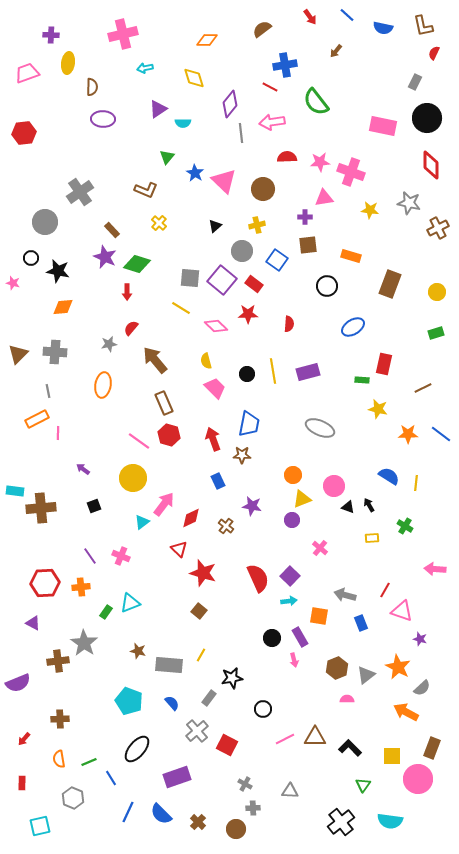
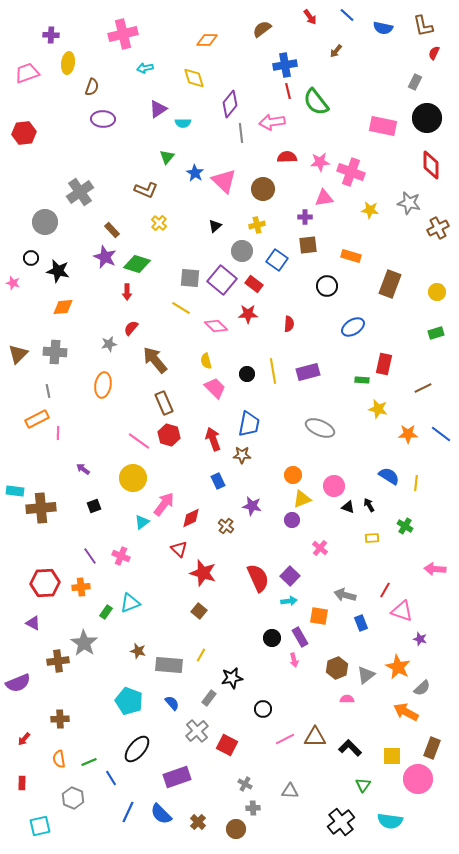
brown semicircle at (92, 87): rotated 18 degrees clockwise
red line at (270, 87): moved 18 px right, 4 px down; rotated 49 degrees clockwise
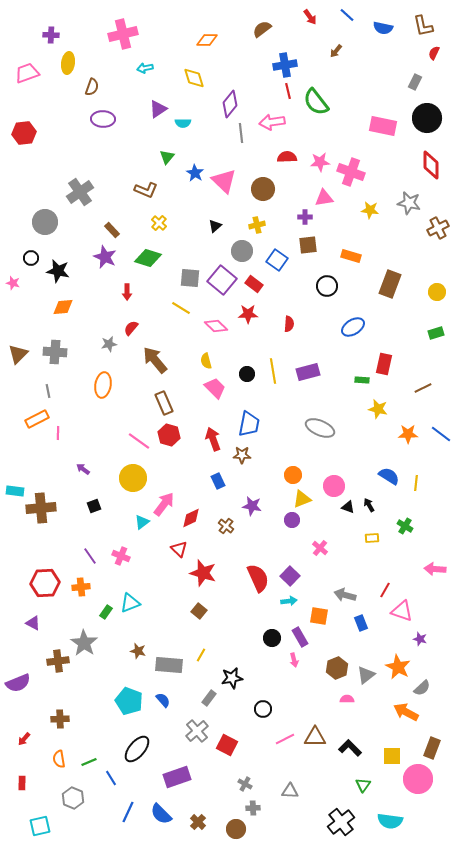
green diamond at (137, 264): moved 11 px right, 6 px up
blue semicircle at (172, 703): moved 9 px left, 3 px up
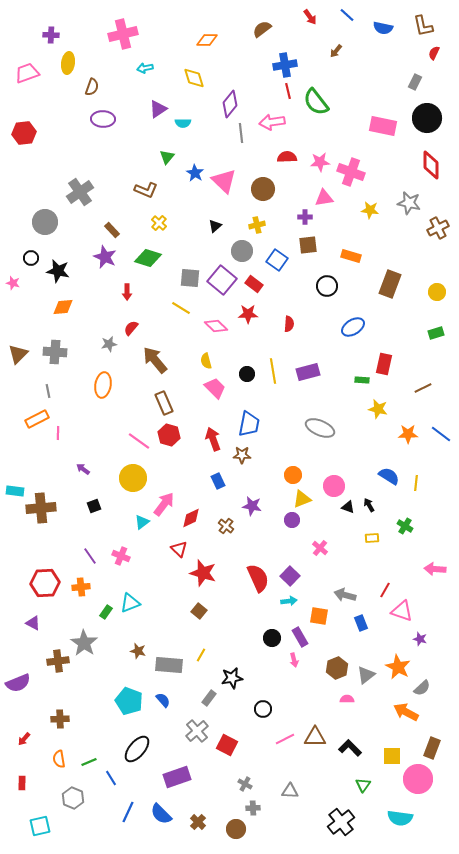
cyan semicircle at (390, 821): moved 10 px right, 3 px up
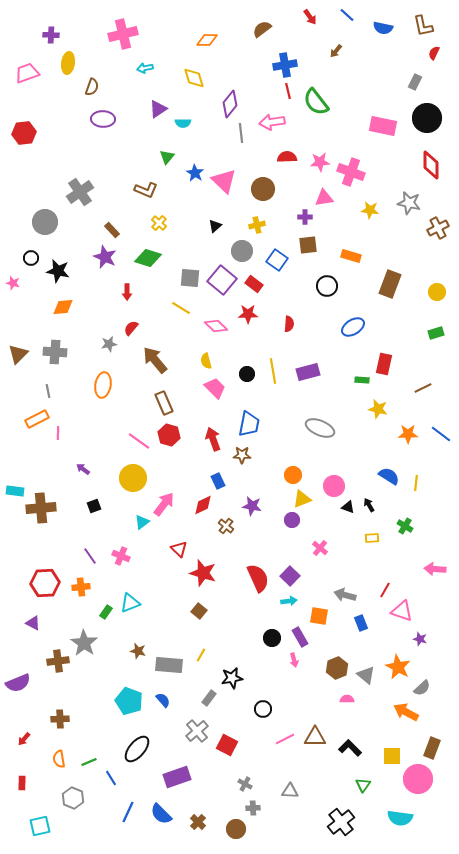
red diamond at (191, 518): moved 12 px right, 13 px up
gray triangle at (366, 675): rotated 42 degrees counterclockwise
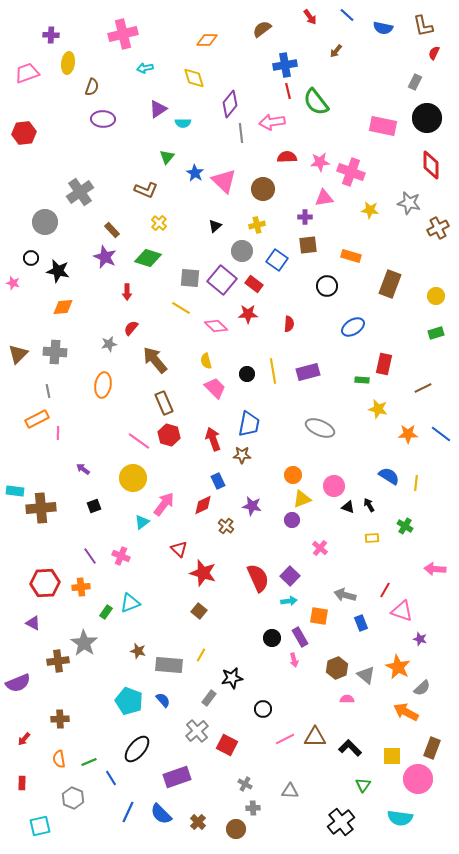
yellow circle at (437, 292): moved 1 px left, 4 px down
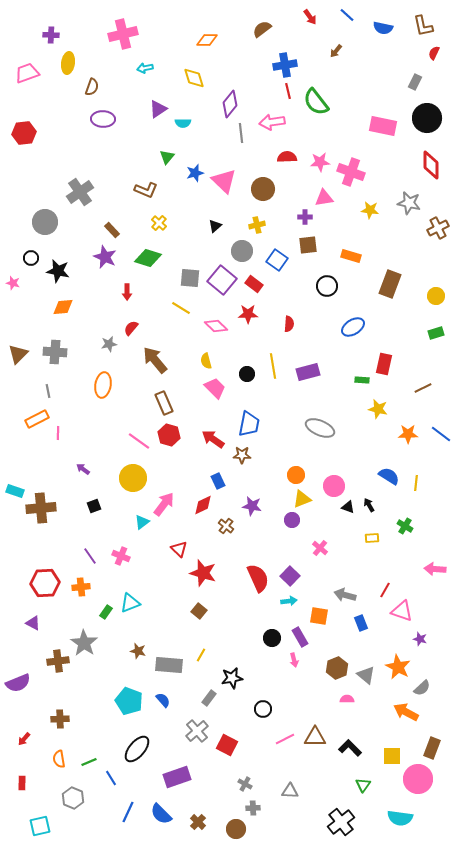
blue star at (195, 173): rotated 24 degrees clockwise
yellow line at (273, 371): moved 5 px up
red arrow at (213, 439): rotated 35 degrees counterclockwise
orange circle at (293, 475): moved 3 px right
cyan rectangle at (15, 491): rotated 12 degrees clockwise
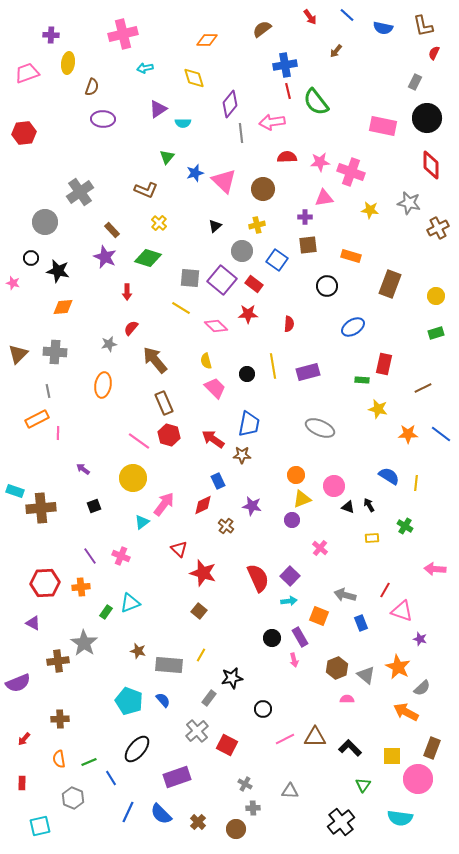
orange square at (319, 616): rotated 12 degrees clockwise
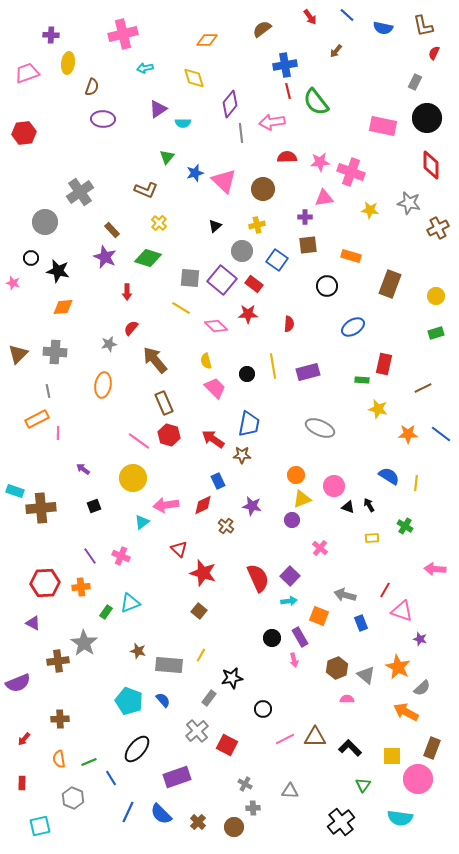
pink arrow at (164, 504): moved 2 px right, 1 px down; rotated 135 degrees counterclockwise
brown circle at (236, 829): moved 2 px left, 2 px up
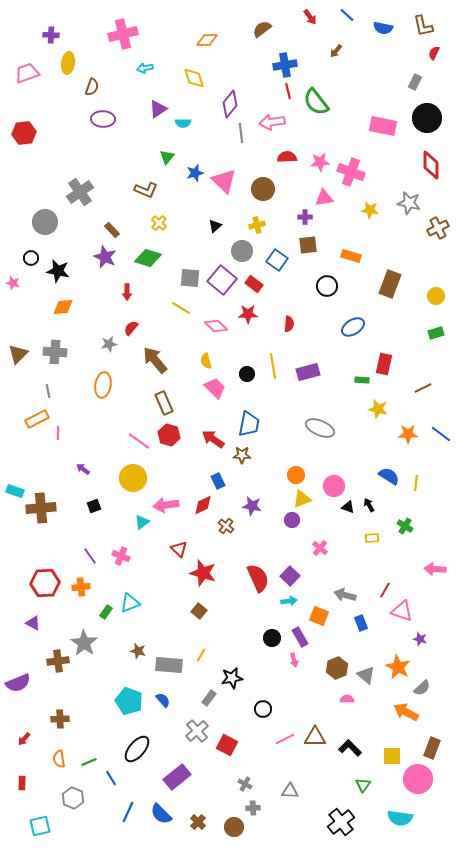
purple rectangle at (177, 777): rotated 20 degrees counterclockwise
